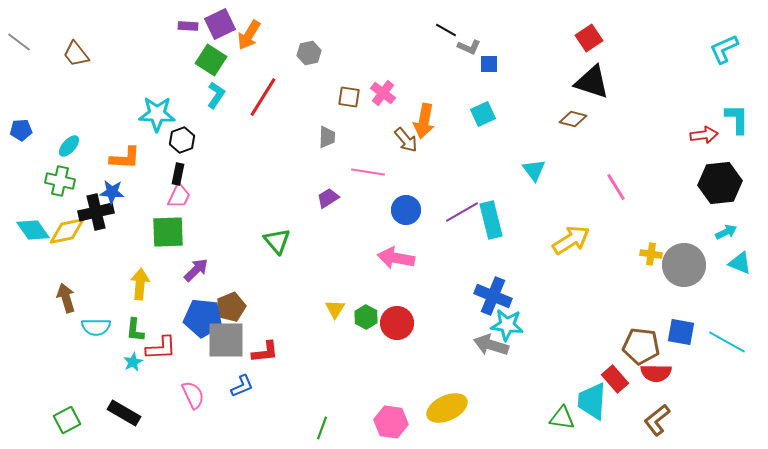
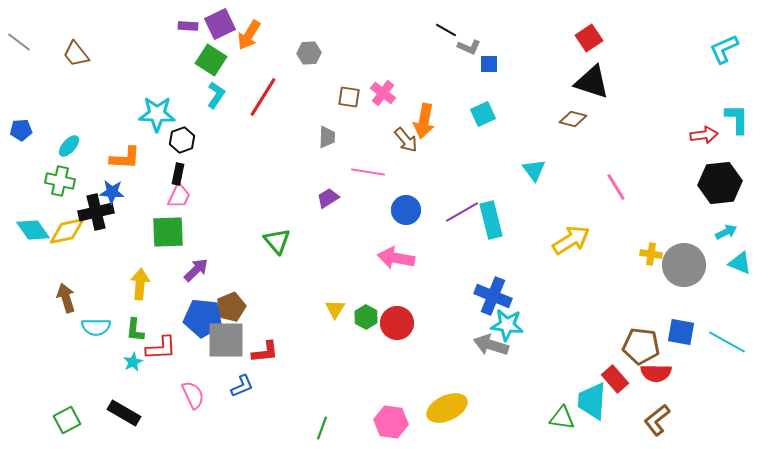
gray hexagon at (309, 53): rotated 10 degrees clockwise
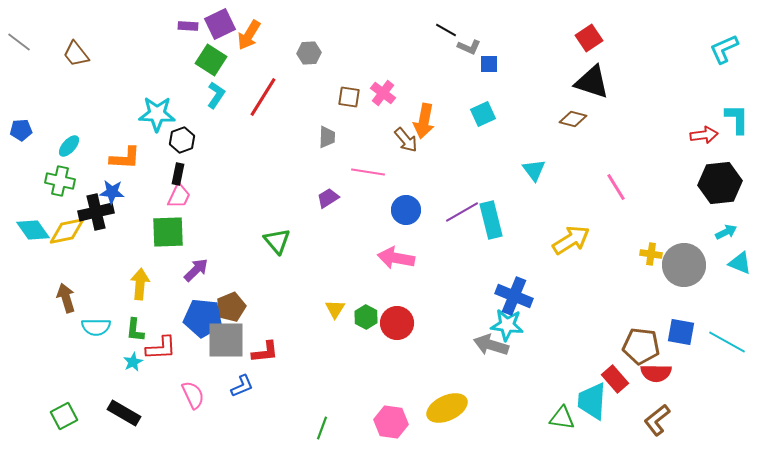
blue cross at (493, 296): moved 21 px right
green square at (67, 420): moved 3 px left, 4 px up
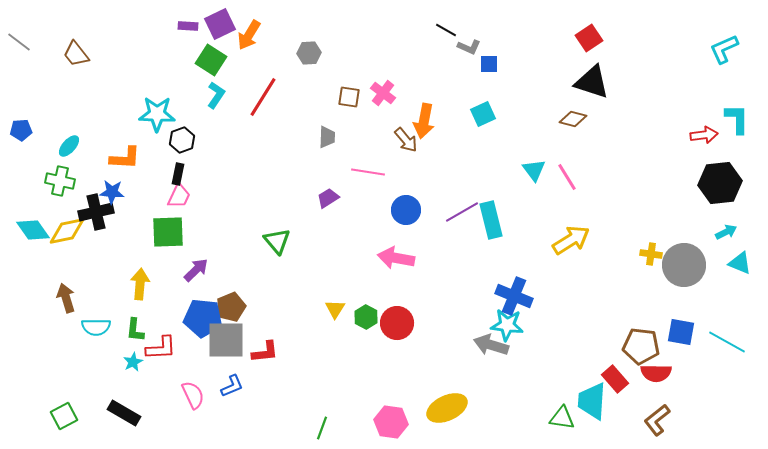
pink line at (616, 187): moved 49 px left, 10 px up
blue L-shape at (242, 386): moved 10 px left
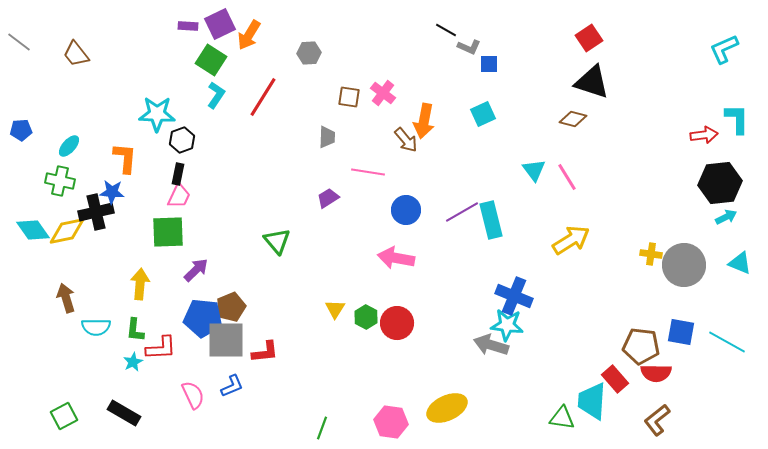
orange L-shape at (125, 158): rotated 88 degrees counterclockwise
cyan arrow at (726, 232): moved 15 px up
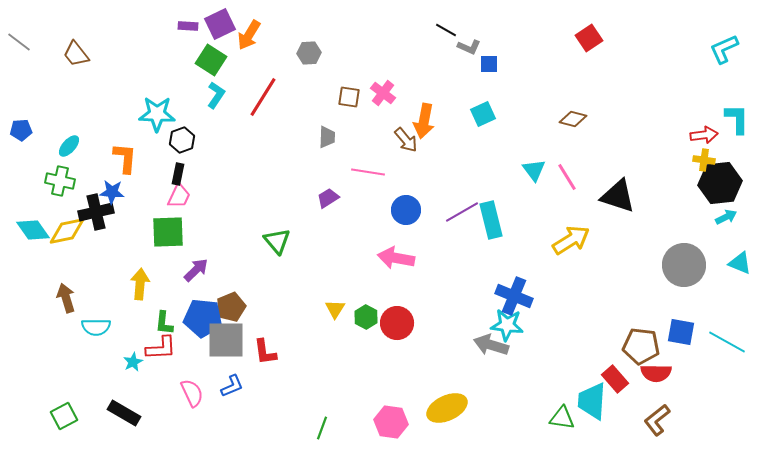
black triangle at (592, 82): moved 26 px right, 114 px down
yellow cross at (651, 254): moved 53 px right, 94 px up
green L-shape at (135, 330): moved 29 px right, 7 px up
red L-shape at (265, 352): rotated 88 degrees clockwise
pink semicircle at (193, 395): moved 1 px left, 2 px up
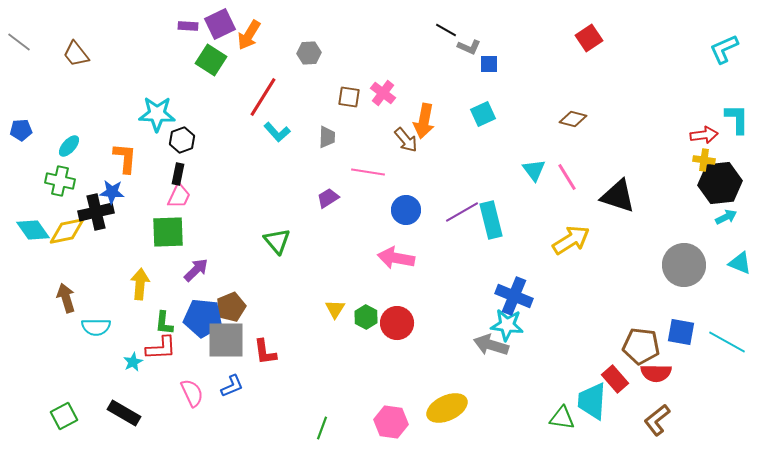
cyan L-shape at (216, 95): moved 61 px right, 37 px down; rotated 104 degrees clockwise
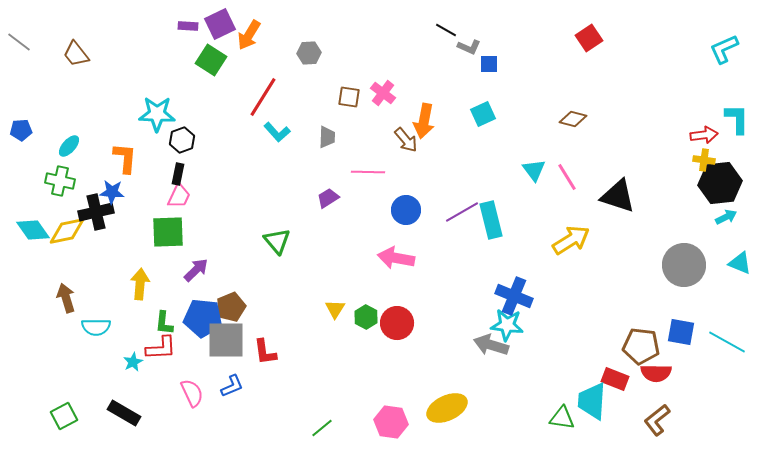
pink line at (368, 172): rotated 8 degrees counterclockwise
red rectangle at (615, 379): rotated 28 degrees counterclockwise
green line at (322, 428): rotated 30 degrees clockwise
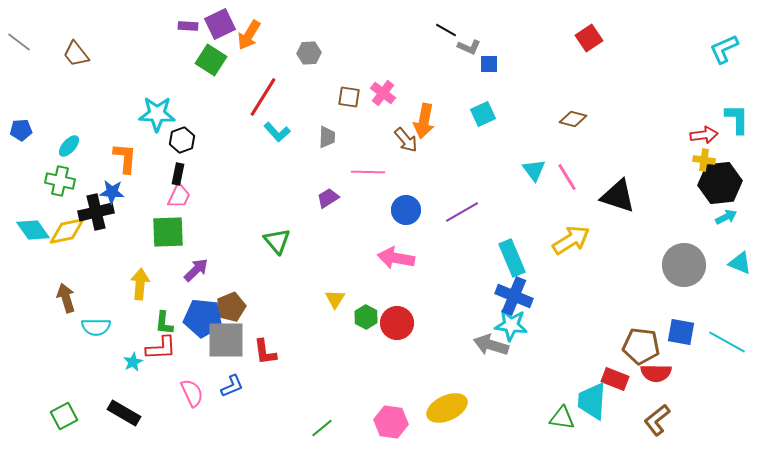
cyan rectangle at (491, 220): moved 21 px right, 38 px down; rotated 9 degrees counterclockwise
yellow triangle at (335, 309): moved 10 px up
cyan star at (507, 325): moved 4 px right
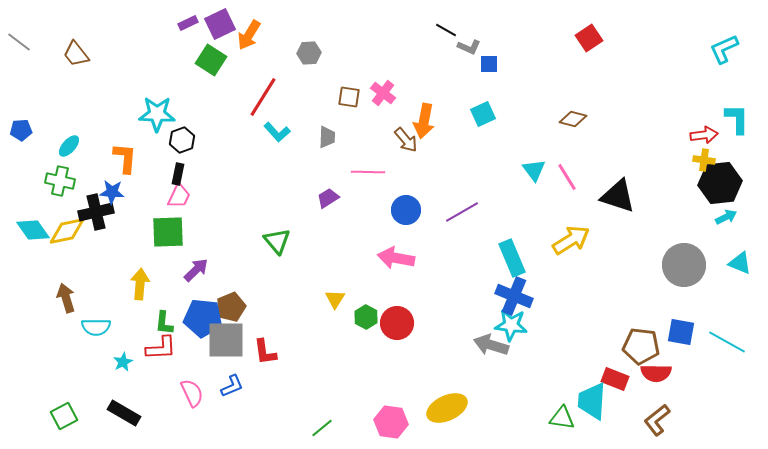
purple rectangle at (188, 26): moved 3 px up; rotated 30 degrees counterclockwise
cyan star at (133, 362): moved 10 px left
